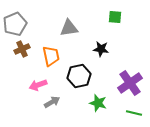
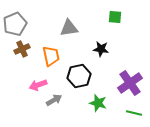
gray arrow: moved 2 px right, 2 px up
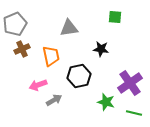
green star: moved 8 px right, 1 px up
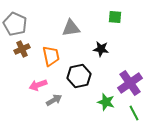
gray pentagon: rotated 25 degrees counterclockwise
gray triangle: moved 2 px right
green line: rotated 49 degrees clockwise
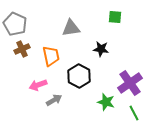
black hexagon: rotated 20 degrees counterclockwise
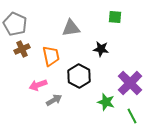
purple cross: rotated 10 degrees counterclockwise
green line: moved 2 px left, 3 px down
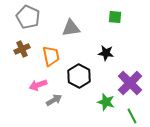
gray pentagon: moved 13 px right, 7 px up
black star: moved 5 px right, 4 px down
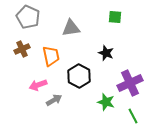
black star: rotated 14 degrees clockwise
purple cross: rotated 20 degrees clockwise
green line: moved 1 px right
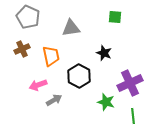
black star: moved 2 px left
green line: rotated 21 degrees clockwise
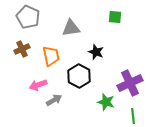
black star: moved 8 px left, 1 px up
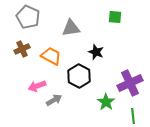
orange trapezoid: rotated 50 degrees counterclockwise
pink arrow: moved 1 px left, 1 px down
green star: rotated 18 degrees clockwise
